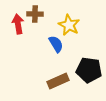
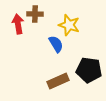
yellow star: rotated 10 degrees counterclockwise
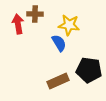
yellow star: rotated 10 degrees counterclockwise
blue semicircle: moved 3 px right, 1 px up
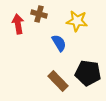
brown cross: moved 4 px right; rotated 14 degrees clockwise
yellow star: moved 8 px right, 4 px up
black pentagon: moved 1 px left, 3 px down
brown rectangle: rotated 70 degrees clockwise
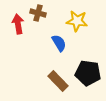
brown cross: moved 1 px left, 1 px up
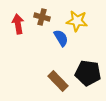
brown cross: moved 4 px right, 4 px down
blue semicircle: moved 2 px right, 5 px up
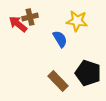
brown cross: moved 12 px left; rotated 28 degrees counterclockwise
red arrow: rotated 42 degrees counterclockwise
blue semicircle: moved 1 px left, 1 px down
black pentagon: rotated 10 degrees clockwise
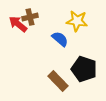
blue semicircle: rotated 18 degrees counterclockwise
black pentagon: moved 4 px left, 4 px up
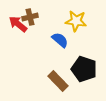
yellow star: moved 1 px left
blue semicircle: moved 1 px down
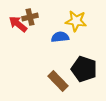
blue semicircle: moved 3 px up; rotated 48 degrees counterclockwise
